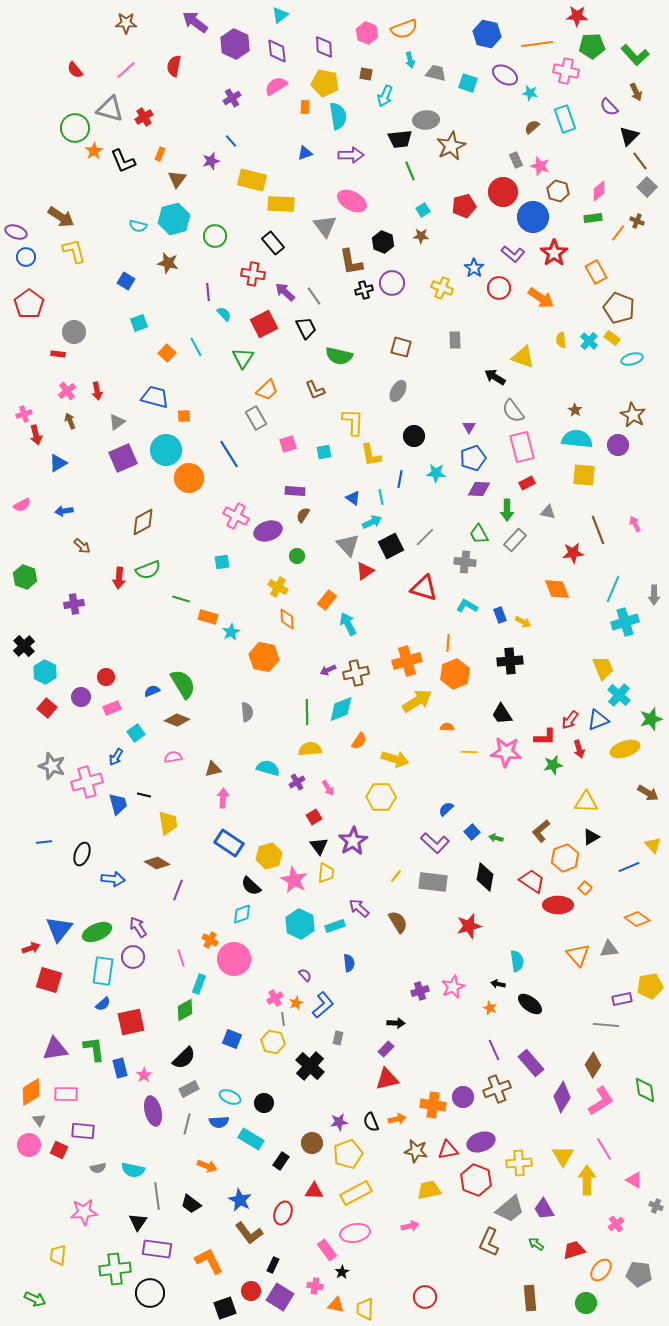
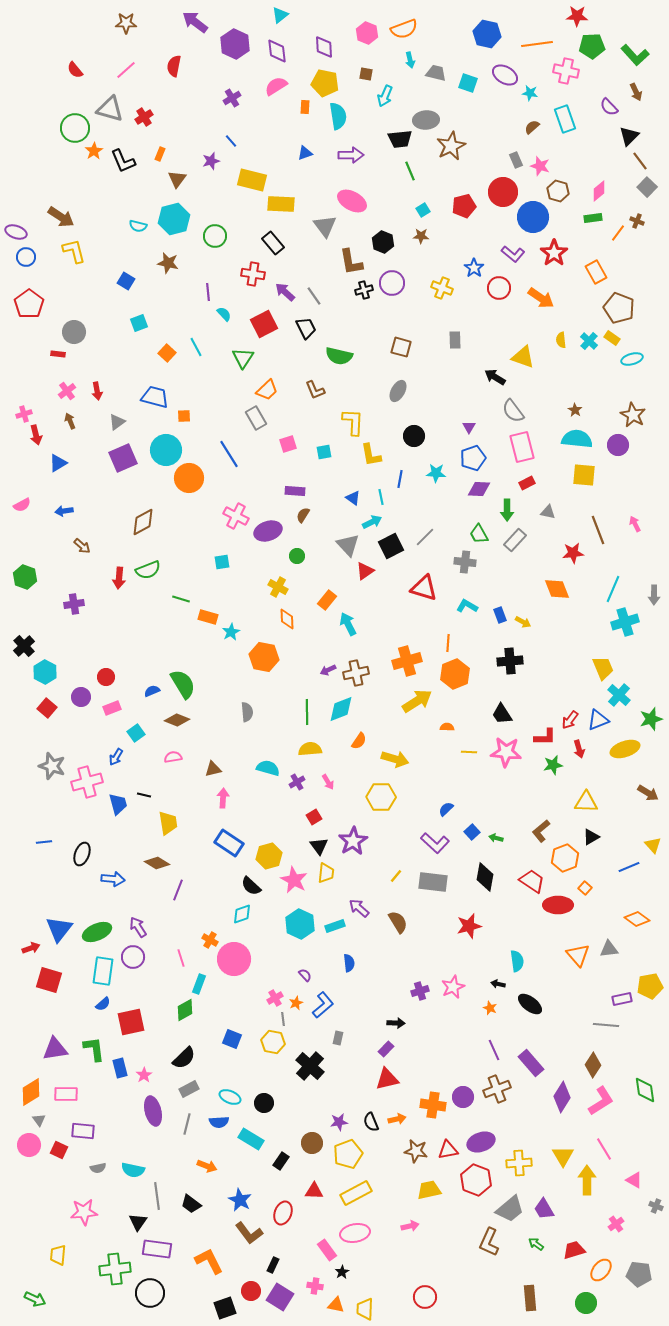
pink arrow at (328, 788): moved 6 px up
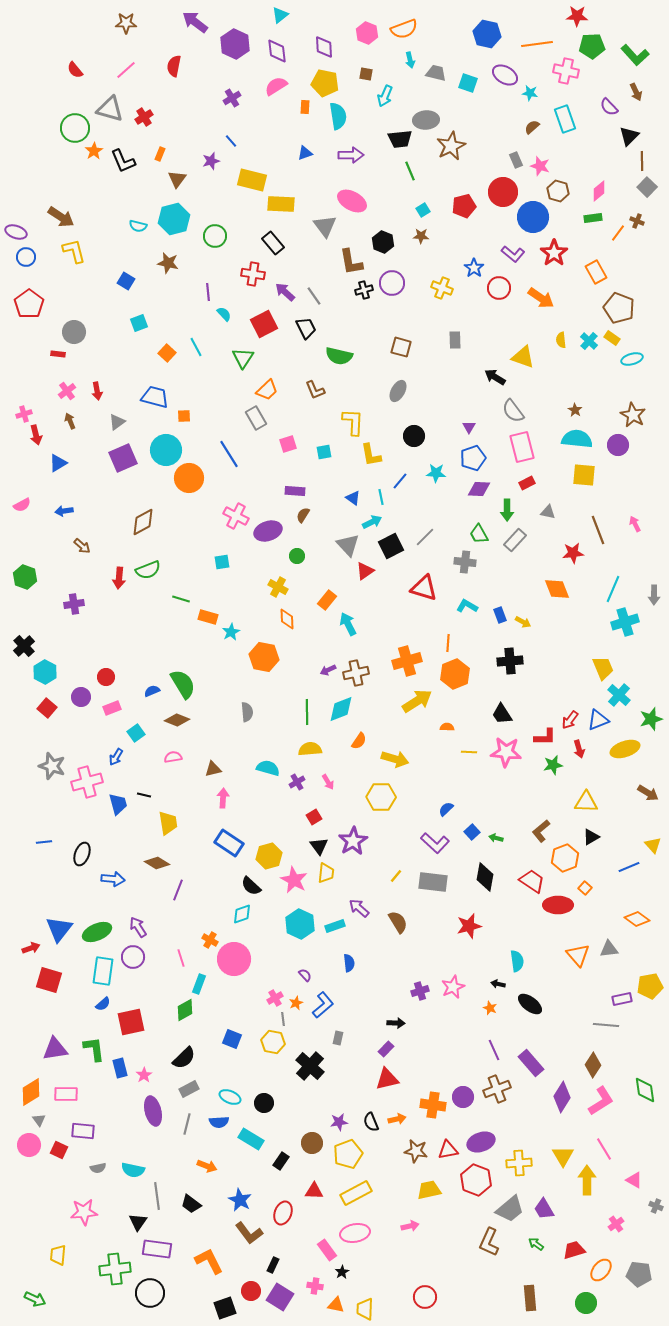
brown line at (640, 161): moved 2 px right; rotated 36 degrees clockwise
blue line at (400, 479): moved 2 px down; rotated 30 degrees clockwise
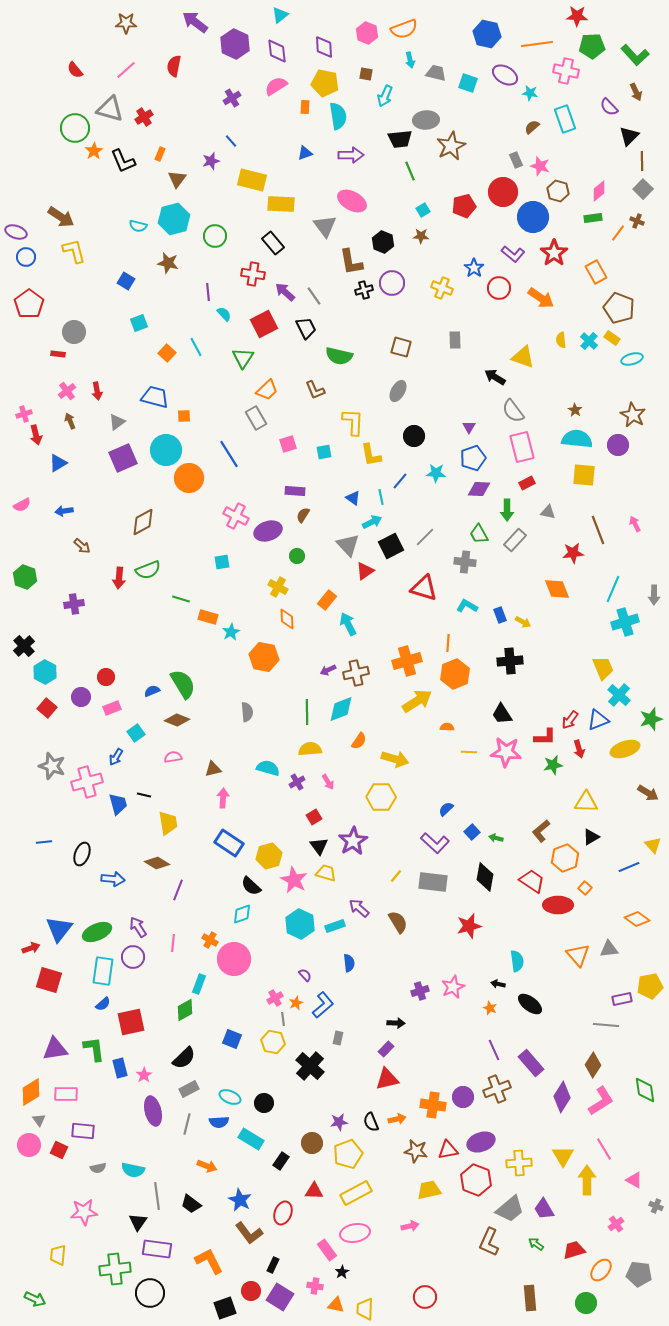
gray square at (647, 187): moved 4 px left, 2 px down
yellow trapezoid at (326, 873): rotated 80 degrees counterclockwise
pink line at (181, 958): moved 8 px left, 15 px up; rotated 24 degrees clockwise
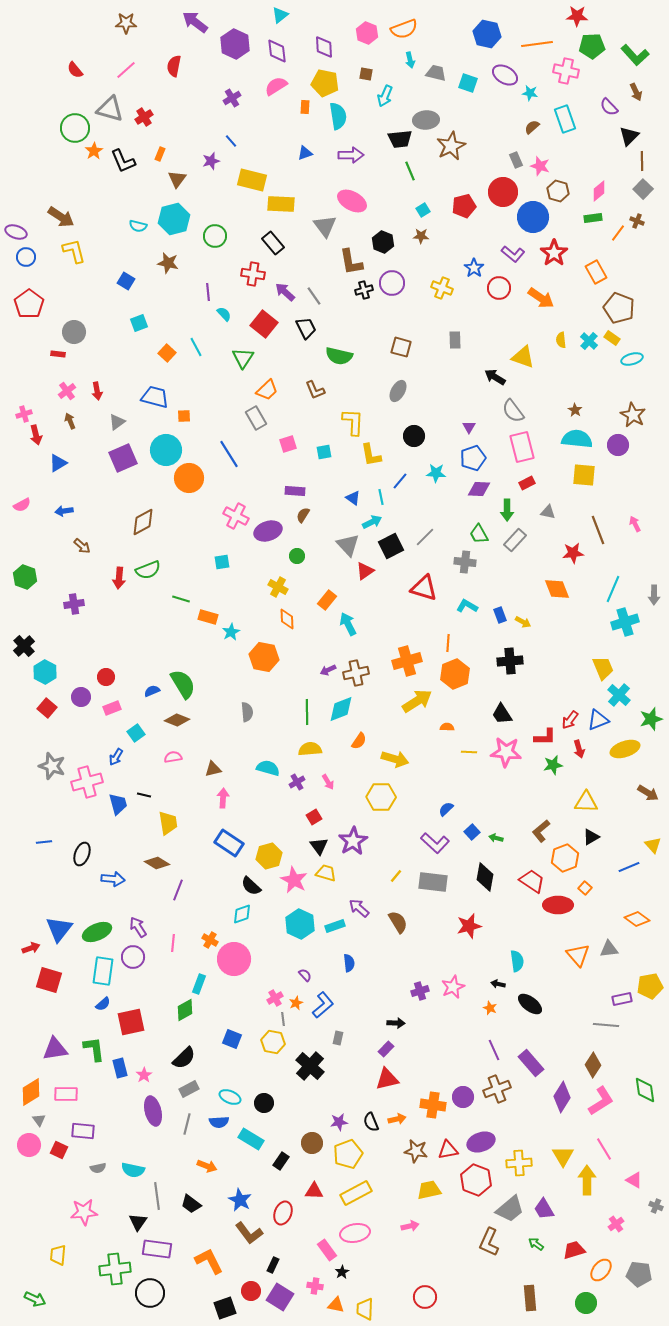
red square at (264, 324): rotated 24 degrees counterclockwise
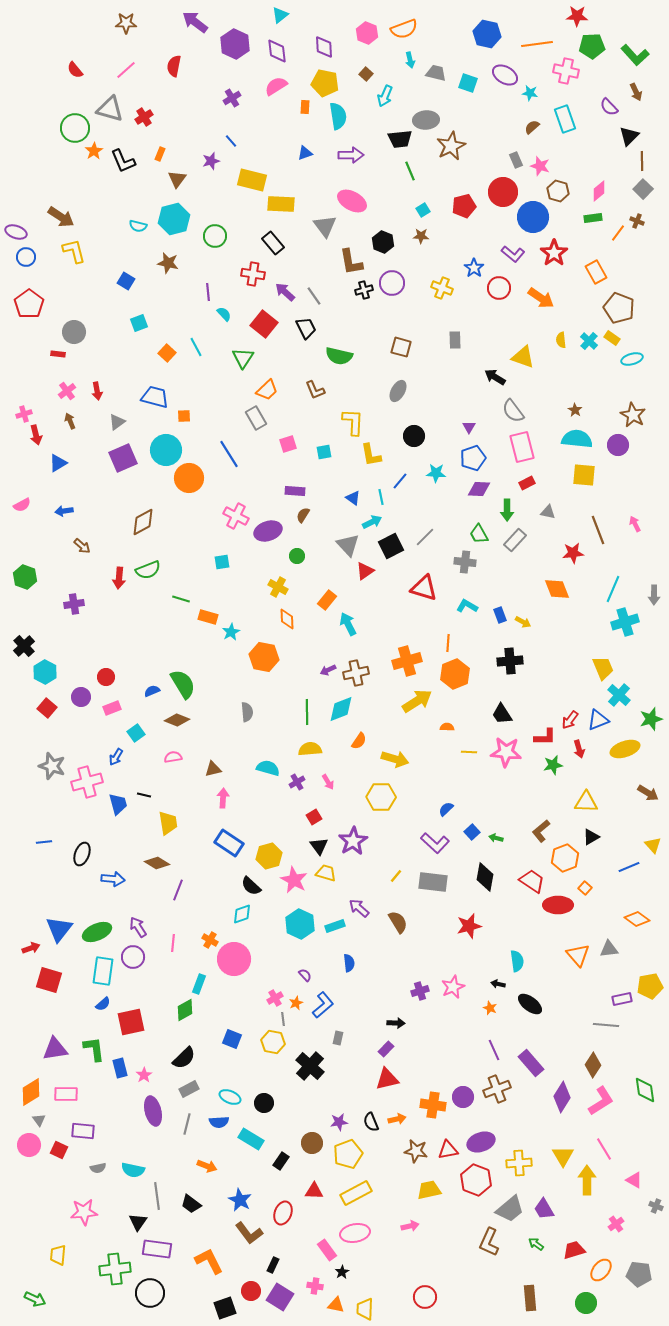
brown square at (366, 74): rotated 32 degrees clockwise
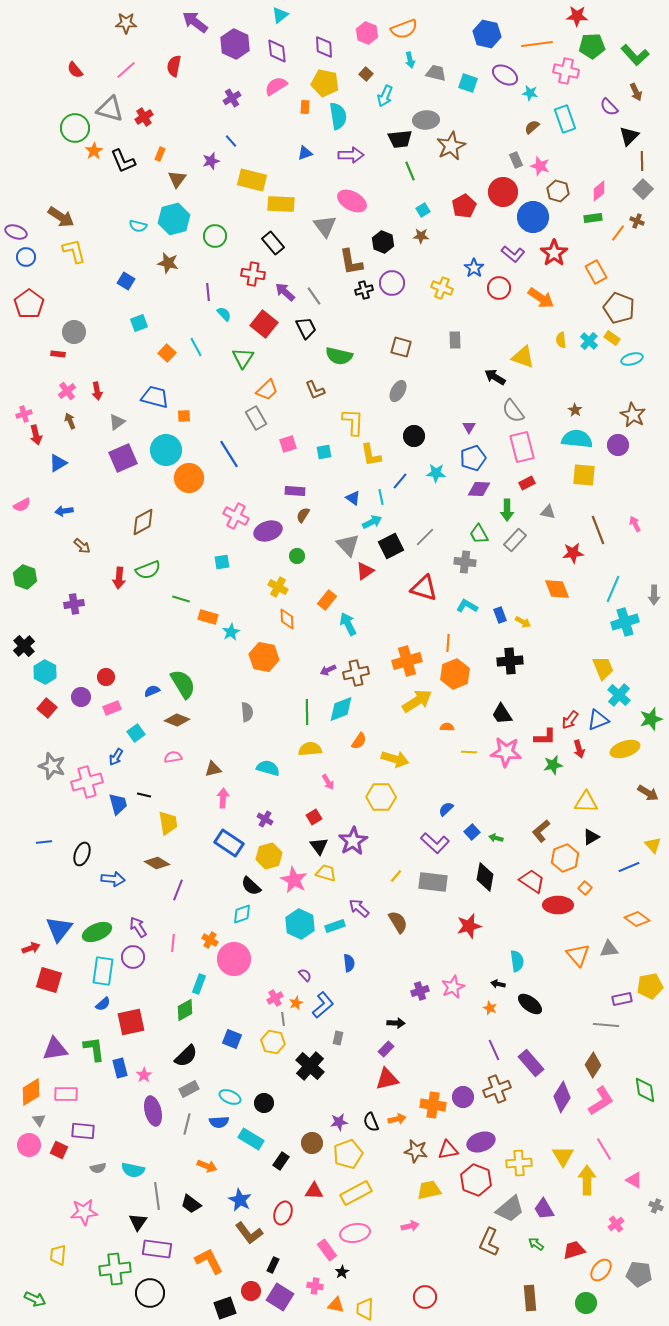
red pentagon at (464, 206): rotated 15 degrees counterclockwise
purple cross at (297, 782): moved 32 px left, 37 px down; rotated 28 degrees counterclockwise
black semicircle at (184, 1058): moved 2 px right, 2 px up
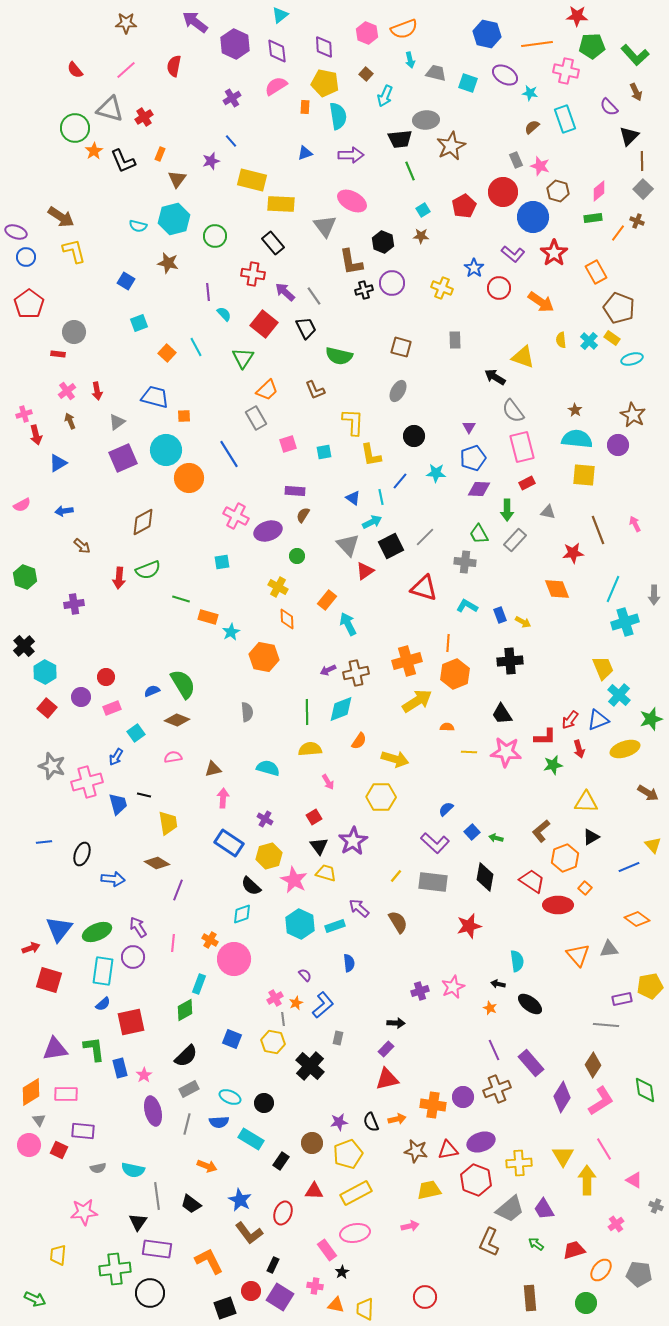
orange arrow at (541, 298): moved 4 px down
